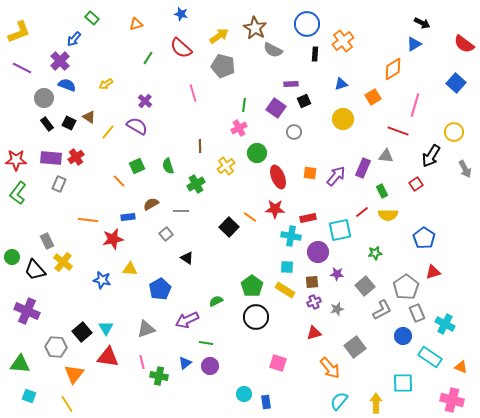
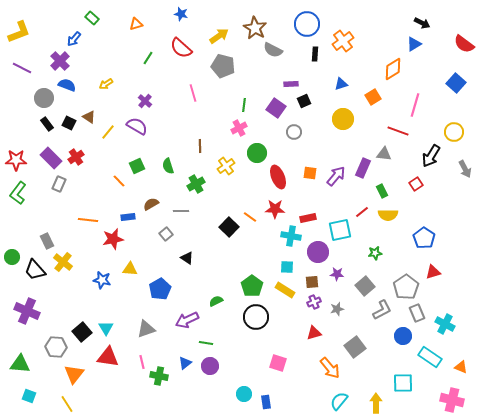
gray triangle at (386, 156): moved 2 px left, 2 px up
purple rectangle at (51, 158): rotated 40 degrees clockwise
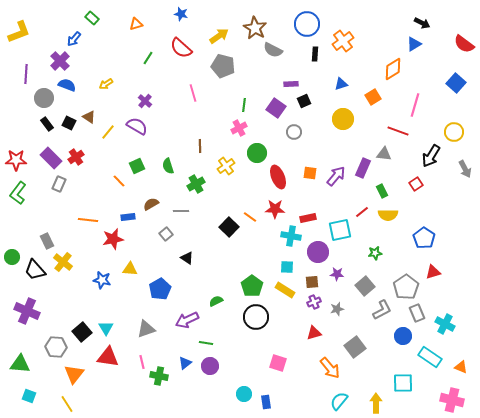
purple line at (22, 68): moved 4 px right, 6 px down; rotated 66 degrees clockwise
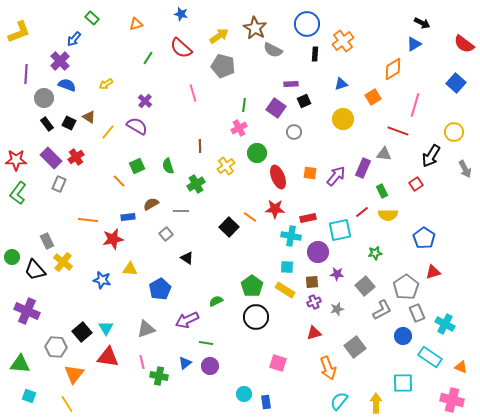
orange arrow at (330, 368): moved 2 px left; rotated 20 degrees clockwise
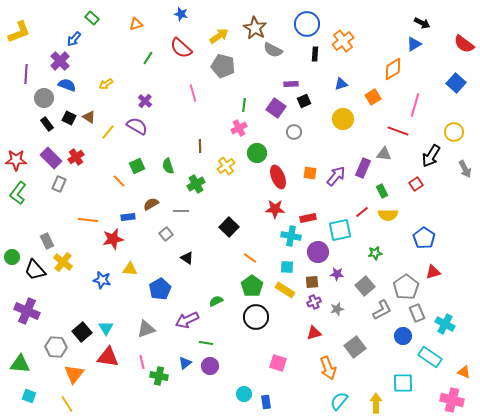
black square at (69, 123): moved 5 px up
orange line at (250, 217): moved 41 px down
orange triangle at (461, 367): moved 3 px right, 5 px down
